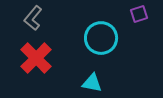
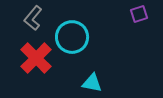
cyan circle: moved 29 px left, 1 px up
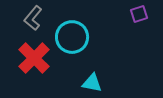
red cross: moved 2 px left
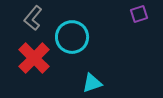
cyan triangle: rotated 30 degrees counterclockwise
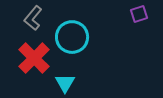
cyan triangle: moved 27 px left; rotated 40 degrees counterclockwise
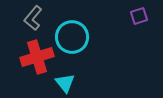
purple square: moved 2 px down
red cross: moved 3 px right, 1 px up; rotated 28 degrees clockwise
cyan triangle: rotated 10 degrees counterclockwise
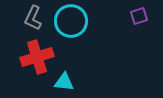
gray L-shape: rotated 15 degrees counterclockwise
cyan circle: moved 1 px left, 16 px up
cyan triangle: moved 1 px left, 1 px up; rotated 45 degrees counterclockwise
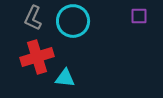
purple square: rotated 18 degrees clockwise
cyan circle: moved 2 px right
cyan triangle: moved 1 px right, 4 px up
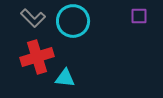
gray L-shape: rotated 70 degrees counterclockwise
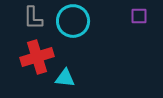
gray L-shape: rotated 45 degrees clockwise
